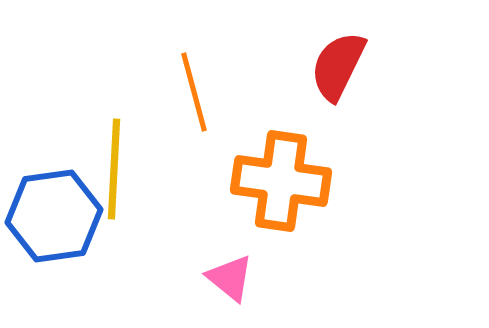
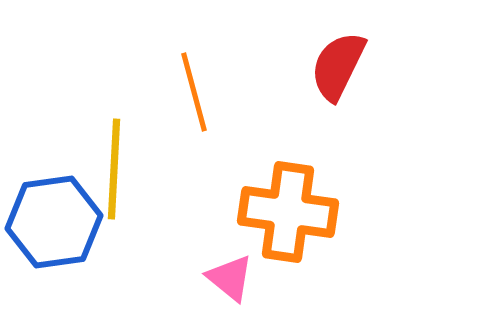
orange cross: moved 7 px right, 31 px down
blue hexagon: moved 6 px down
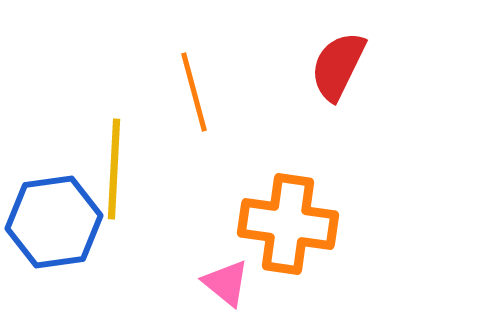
orange cross: moved 12 px down
pink triangle: moved 4 px left, 5 px down
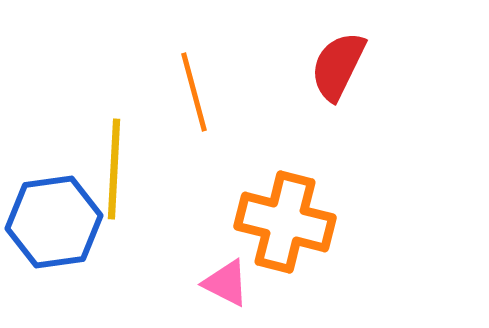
orange cross: moved 3 px left, 2 px up; rotated 6 degrees clockwise
pink triangle: rotated 12 degrees counterclockwise
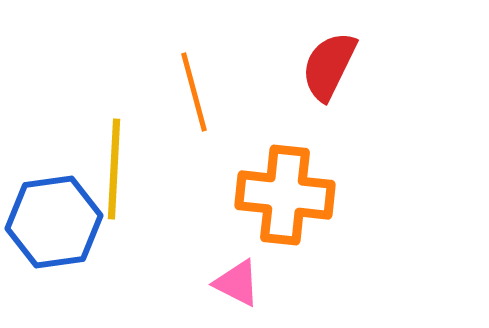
red semicircle: moved 9 px left
orange cross: moved 27 px up; rotated 8 degrees counterclockwise
pink triangle: moved 11 px right
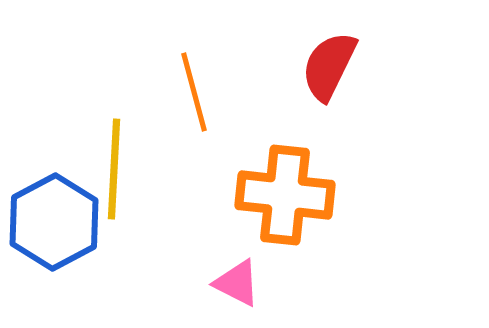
blue hexagon: rotated 20 degrees counterclockwise
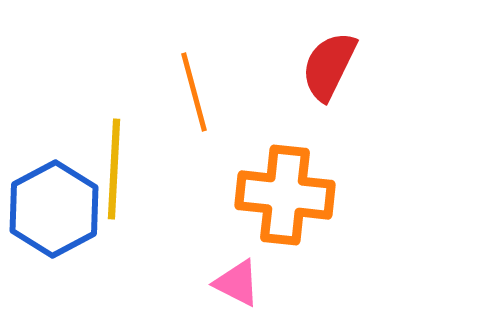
blue hexagon: moved 13 px up
